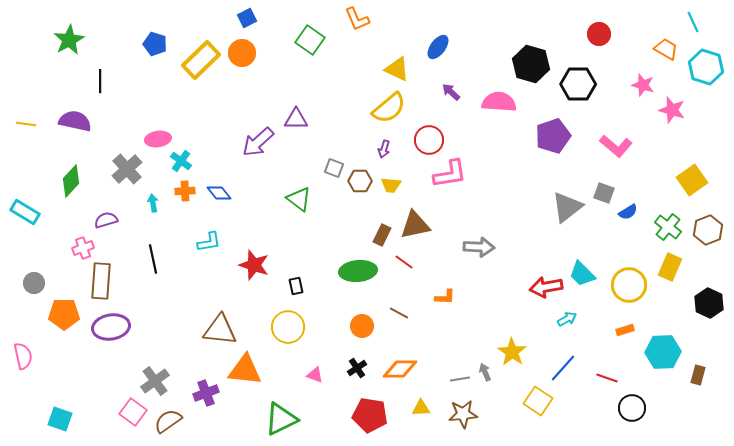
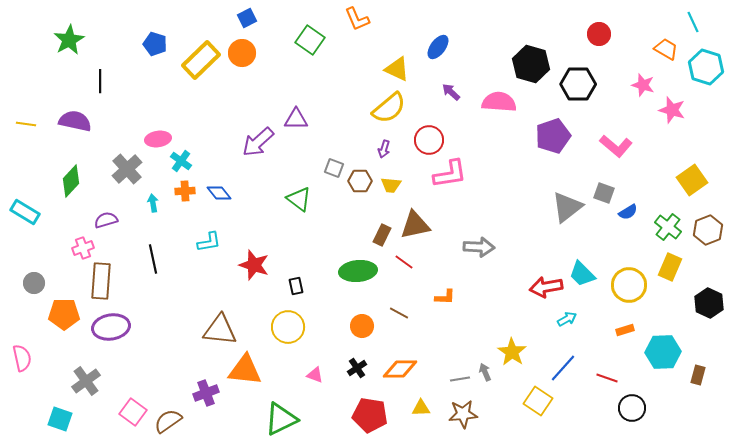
pink semicircle at (23, 356): moved 1 px left, 2 px down
gray cross at (155, 381): moved 69 px left
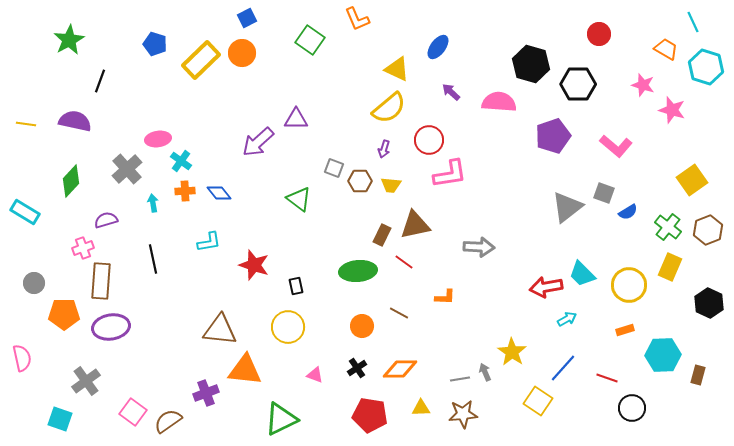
black line at (100, 81): rotated 20 degrees clockwise
cyan hexagon at (663, 352): moved 3 px down
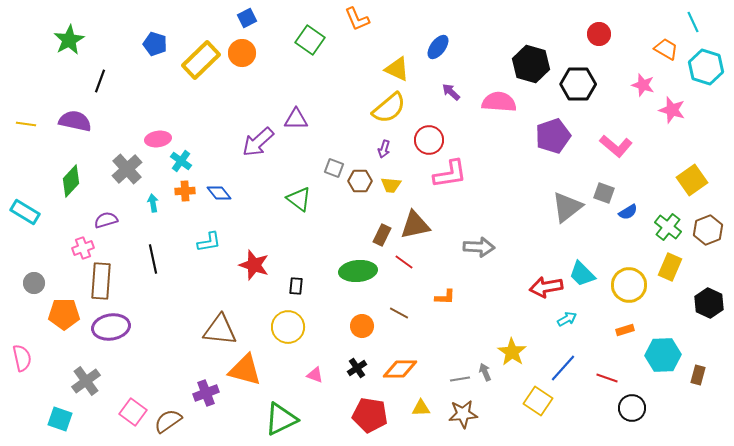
black rectangle at (296, 286): rotated 18 degrees clockwise
orange triangle at (245, 370): rotated 9 degrees clockwise
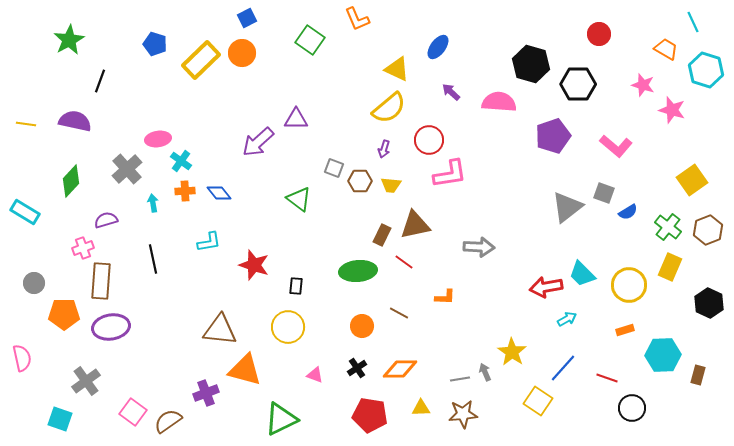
cyan hexagon at (706, 67): moved 3 px down
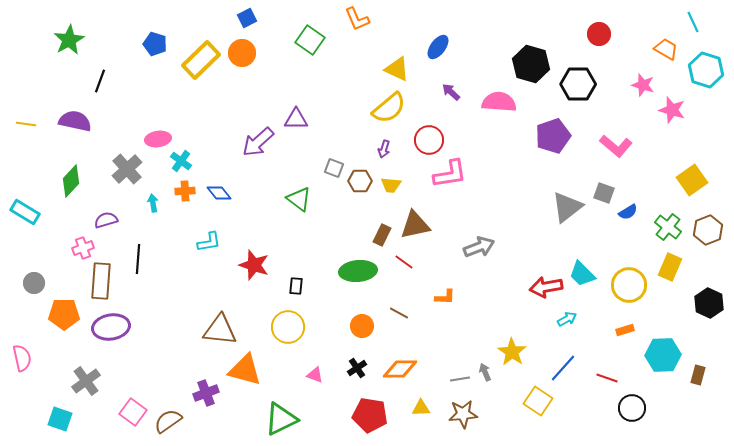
gray arrow at (479, 247): rotated 24 degrees counterclockwise
black line at (153, 259): moved 15 px left; rotated 16 degrees clockwise
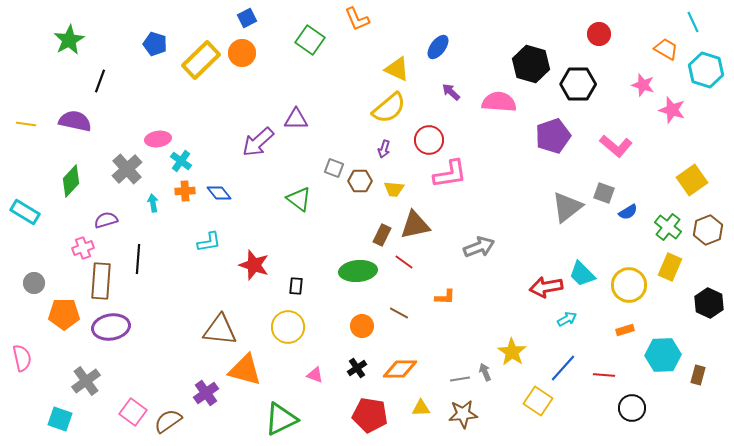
yellow trapezoid at (391, 185): moved 3 px right, 4 px down
red line at (607, 378): moved 3 px left, 3 px up; rotated 15 degrees counterclockwise
purple cross at (206, 393): rotated 15 degrees counterclockwise
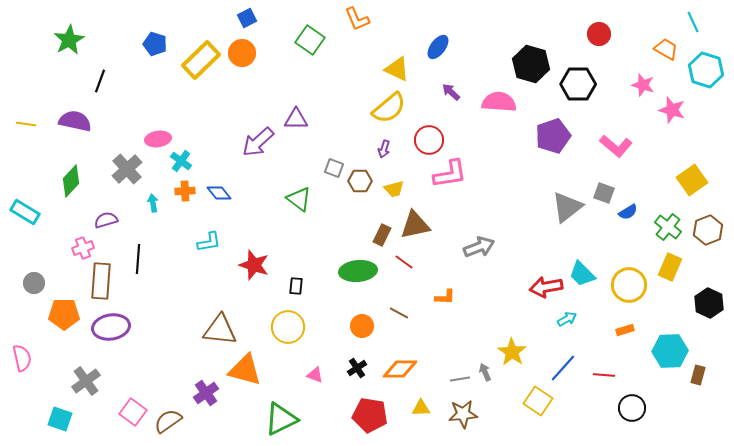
yellow trapezoid at (394, 189): rotated 20 degrees counterclockwise
cyan hexagon at (663, 355): moved 7 px right, 4 px up
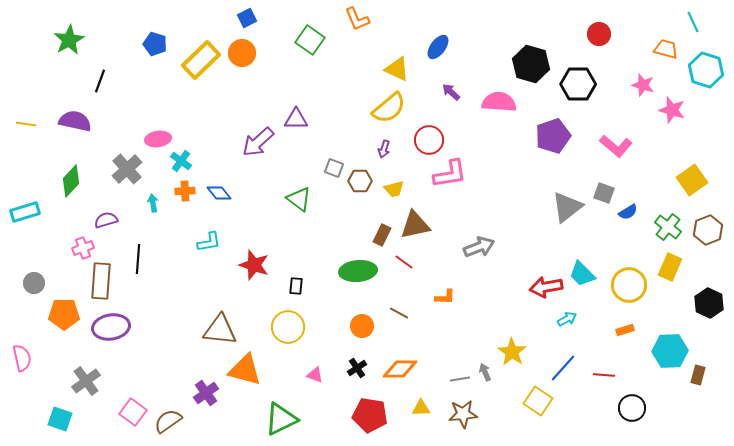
orange trapezoid at (666, 49): rotated 15 degrees counterclockwise
cyan rectangle at (25, 212): rotated 48 degrees counterclockwise
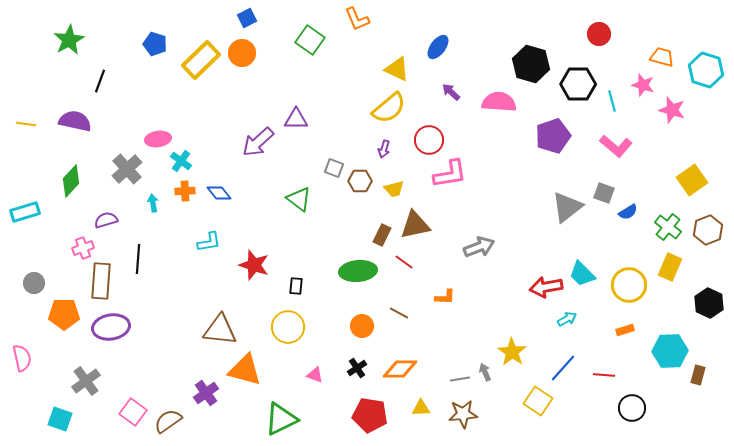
cyan line at (693, 22): moved 81 px left, 79 px down; rotated 10 degrees clockwise
orange trapezoid at (666, 49): moved 4 px left, 8 px down
